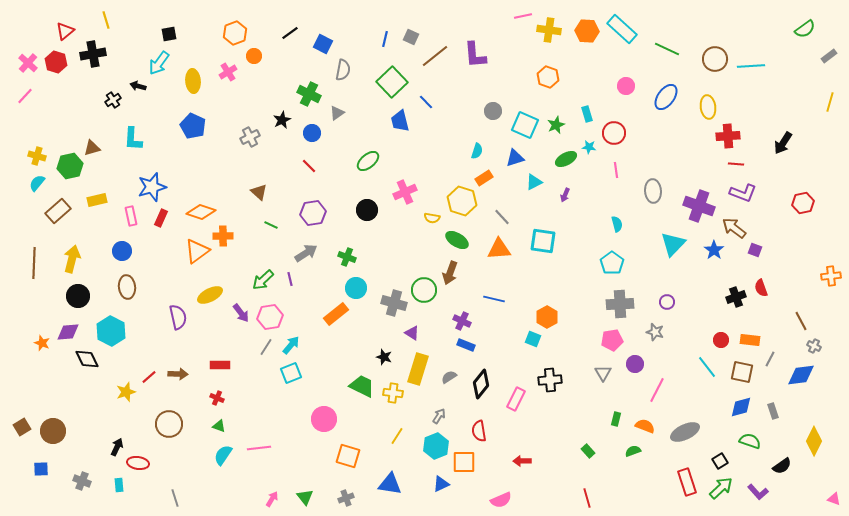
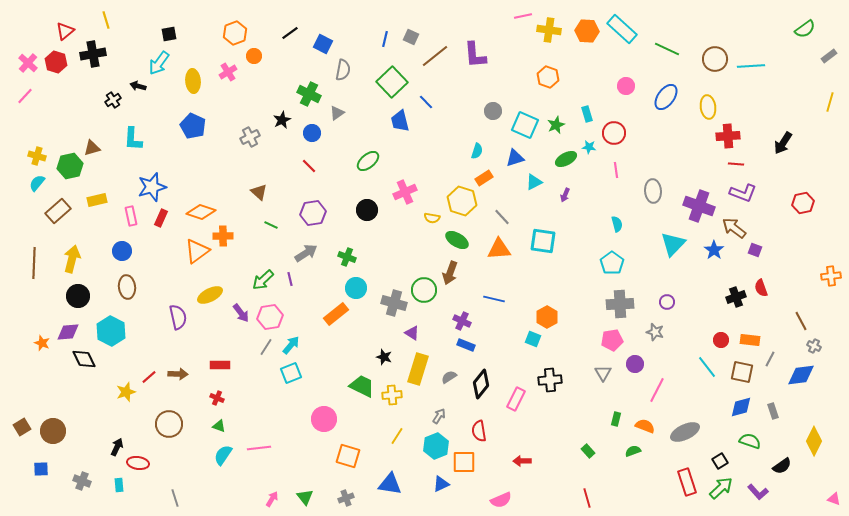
black diamond at (87, 359): moved 3 px left
yellow cross at (393, 393): moved 1 px left, 2 px down; rotated 12 degrees counterclockwise
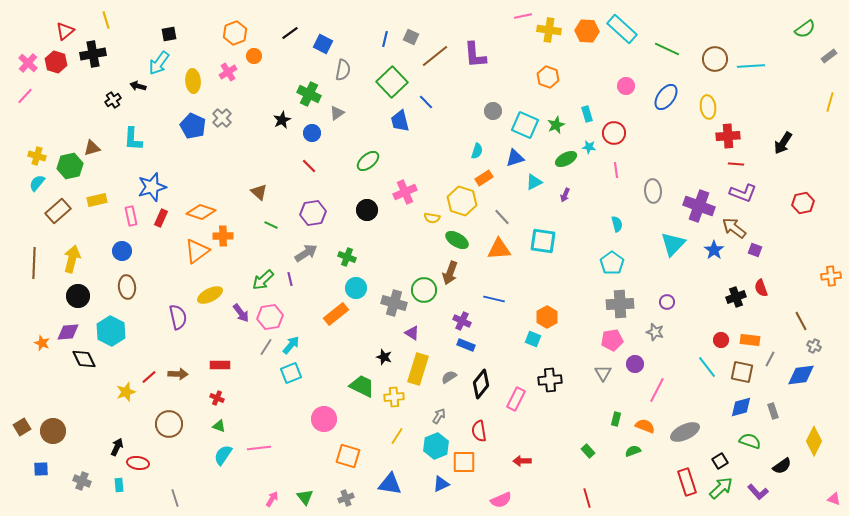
gray cross at (250, 137): moved 28 px left, 19 px up; rotated 18 degrees counterclockwise
yellow cross at (392, 395): moved 2 px right, 2 px down
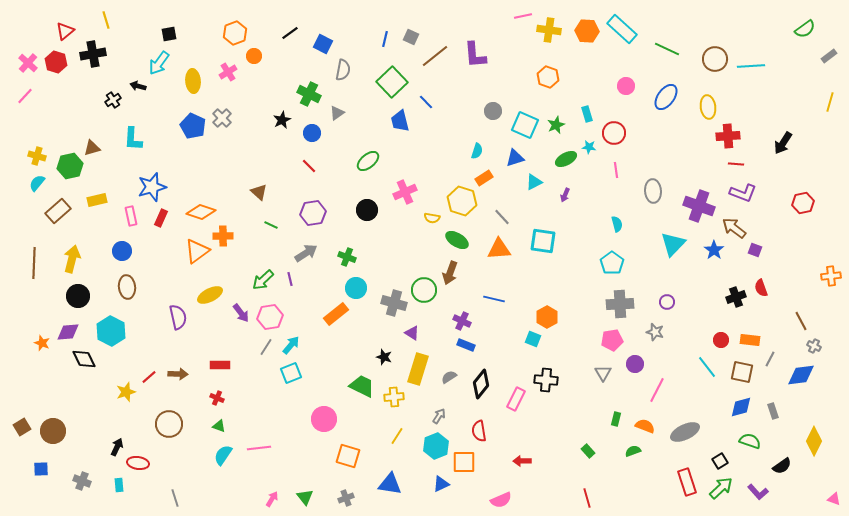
black cross at (550, 380): moved 4 px left; rotated 10 degrees clockwise
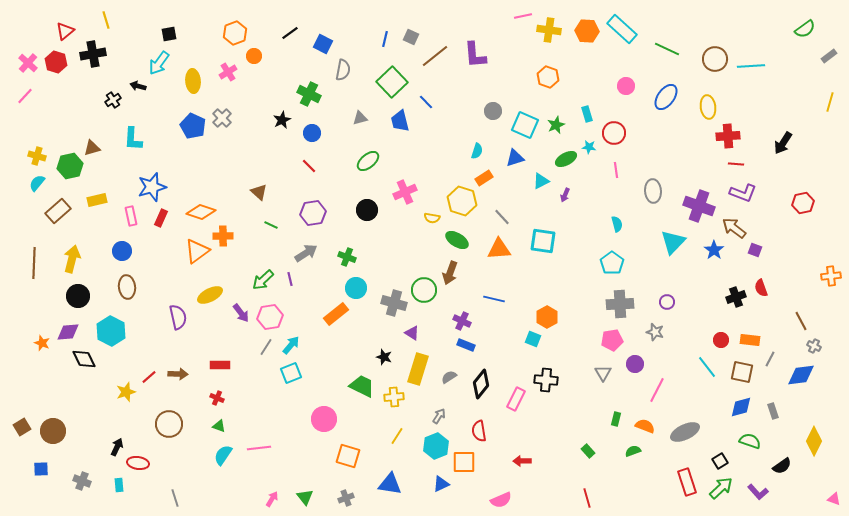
gray triangle at (337, 113): moved 23 px right, 5 px down; rotated 21 degrees clockwise
cyan triangle at (534, 182): moved 7 px right, 1 px up
cyan triangle at (673, 244): moved 2 px up
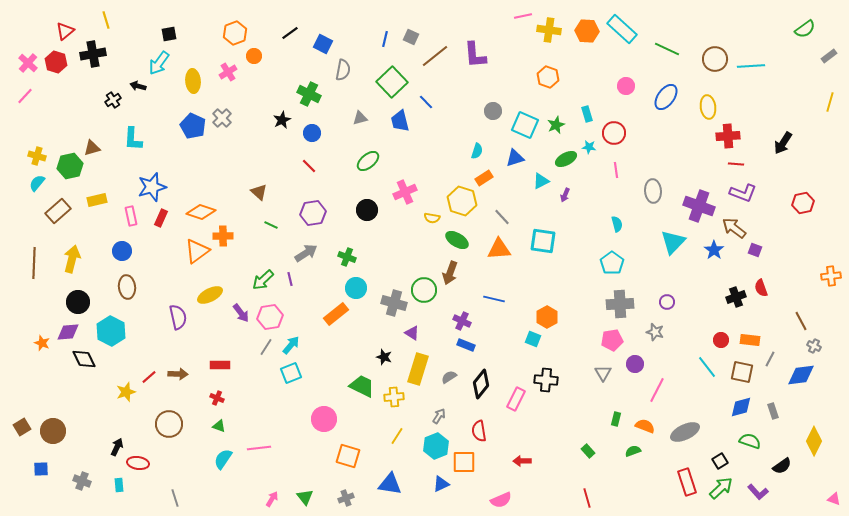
black circle at (78, 296): moved 6 px down
cyan semicircle at (223, 455): moved 4 px down
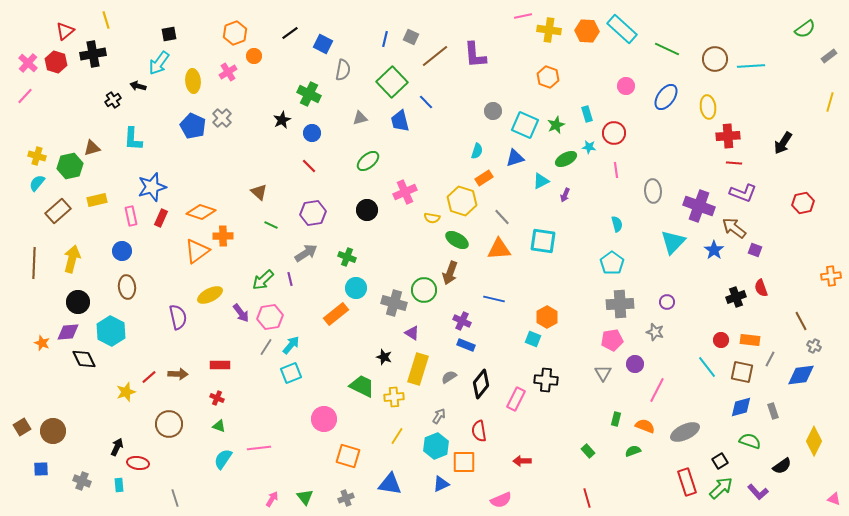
red line at (736, 164): moved 2 px left, 1 px up
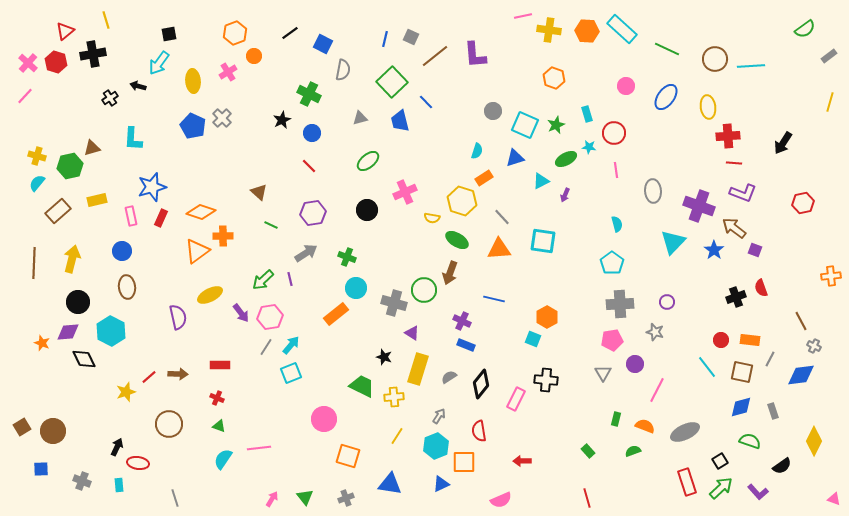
orange hexagon at (548, 77): moved 6 px right, 1 px down
black cross at (113, 100): moved 3 px left, 2 px up
